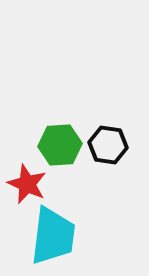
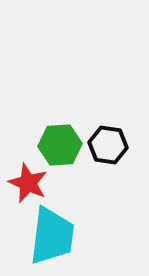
red star: moved 1 px right, 1 px up
cyan trapezoid: moved 1 px left
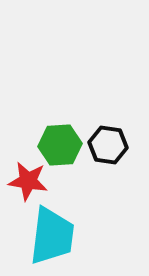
red star: moved 2 px up; rotated 15 degrees counterclockwise
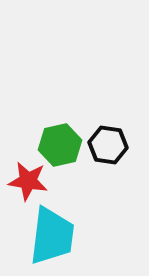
green hexagon: rotated 9 degrees counterclockwise
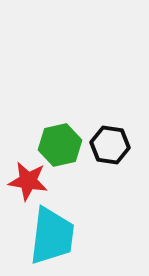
black hexagon: moved 2 px right
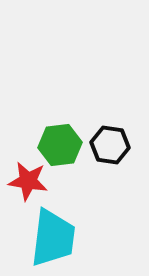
green hexagon: rotated 6 degrees clockwise
cyan trapezoid: moved 1 px right, 2 px down
